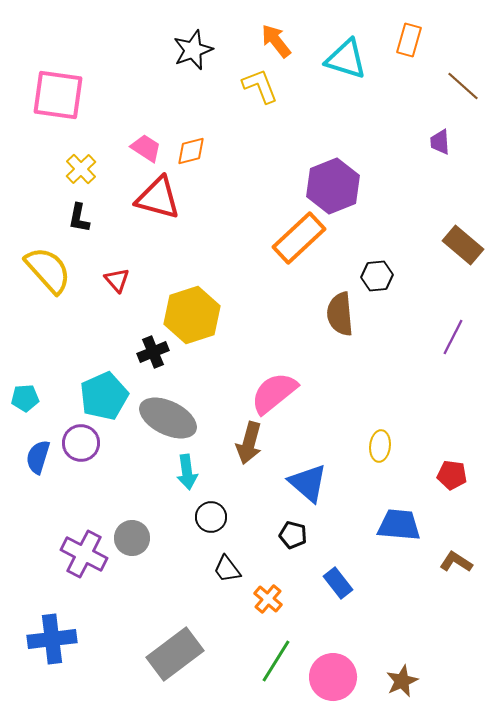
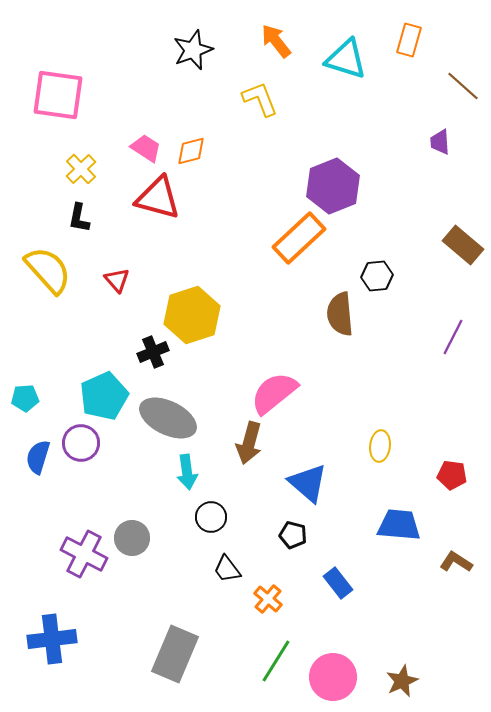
yellow L-shape at (260, 86): moved 13 px down
gray rectangle at (175, 654): rotated 30 degrees counterclockwise
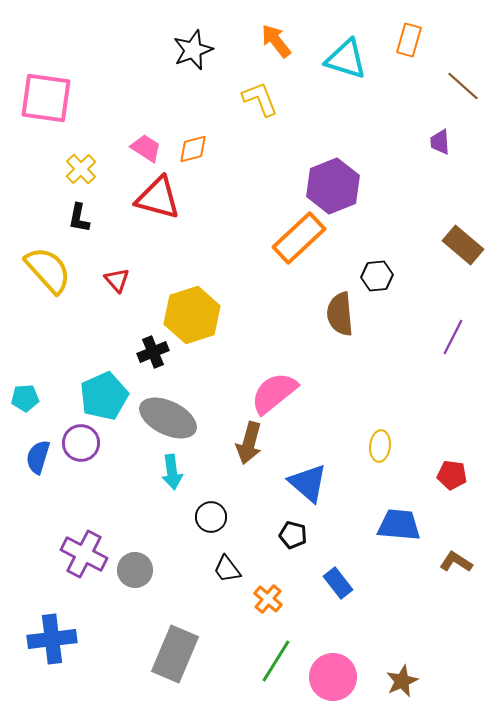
pink square at (58, 95): moved 12 px left, 3 px down
orange diamond at (191, 151): moved 2 px right, 2 px up
cyan arrow at (187, 472): moved 15 px left
gray circle at (132, 538): moved 3 px right, 32 px down
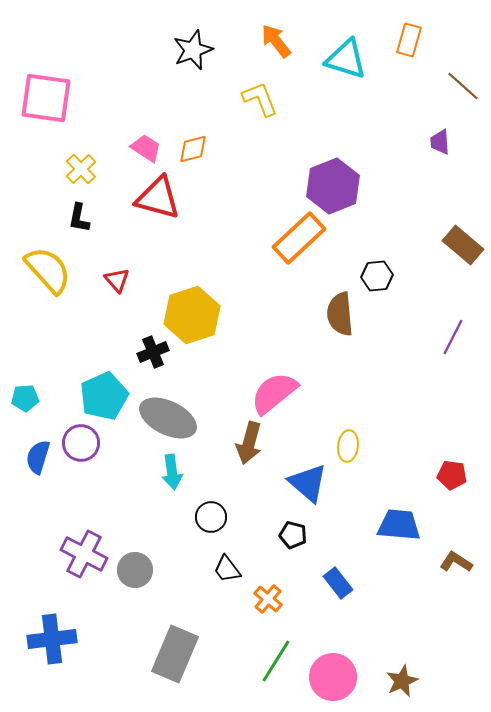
yellow ellipse at (380, 446): moved 32 px left
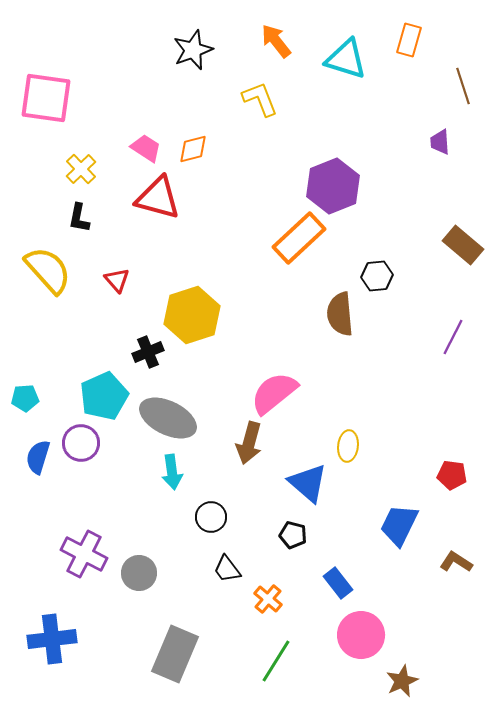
brown line at (463, 86): rotated 30 degrees clockwise
black cross at (153, 352): moved 5 px left
blue trapezoid at (399, 525): rotated 69 degrees counterclockwise
gray circle at (135, 570): moved 4 px right, 3 px down
pink circle at (333, 677): moved 28 px right, 42 px up
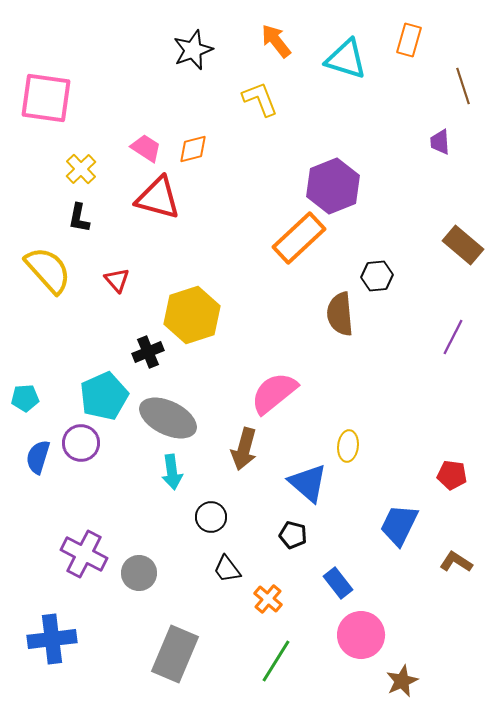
brown arrow at (249, 443): moved 5 px left, 6 px down
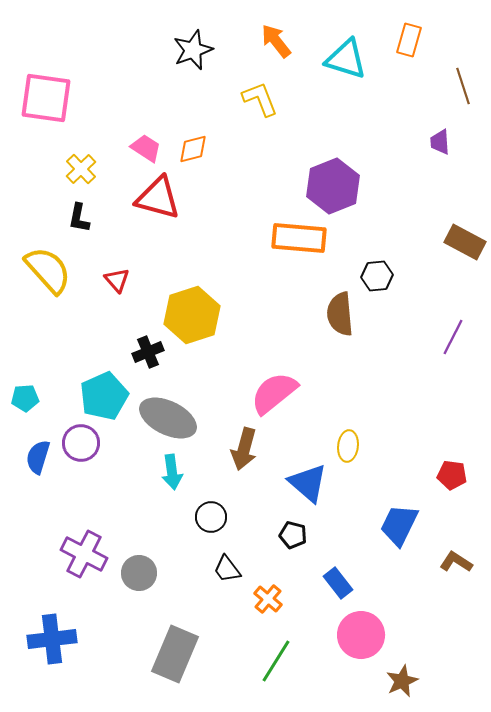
orange rectangle at (299, 238): rotated 48 degrees clockwise
brown rectangle at (463, 245): moved 2 px right, 3 px up; rotated 12 degrees counterclockwise
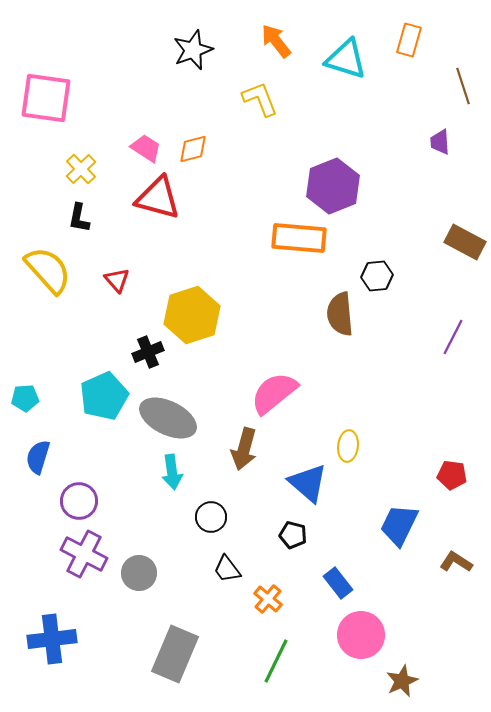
purple circle at (81, 443): moved 2 px left, 58 px down
green line at (276, 661): rotated 6 degrees counterclockwise
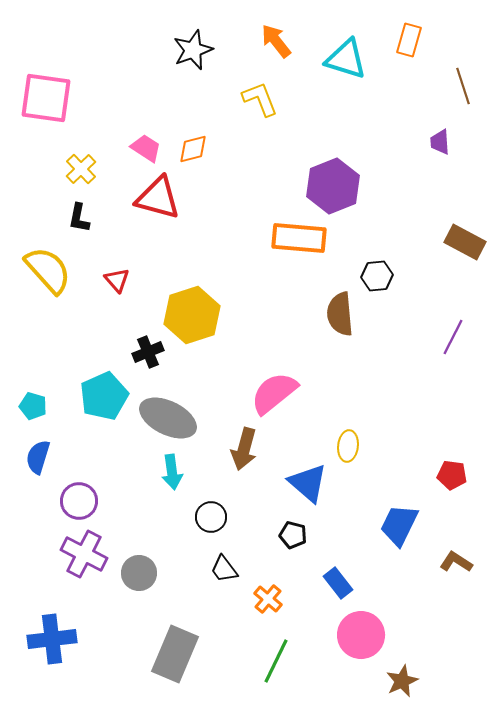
cyan pentagon at (25, 398): moved 8 px right, 8 px down; rotated 20 degrees clockwise
black trapezoid at (227, 569): moved 3 px left
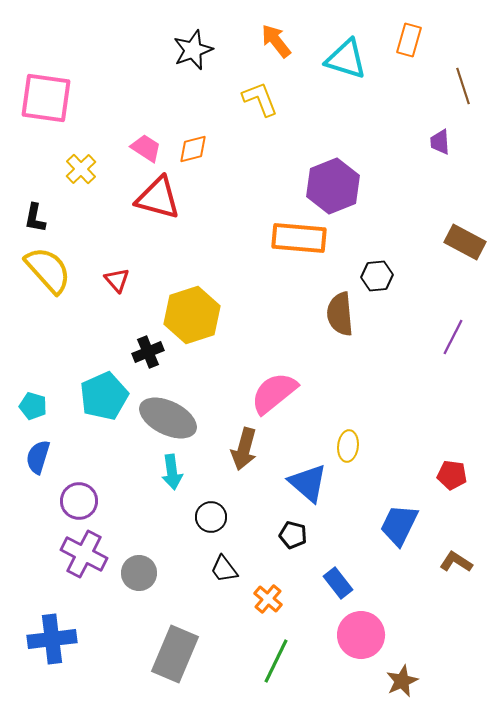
black L-shape at (79, 218): moved 44 px left
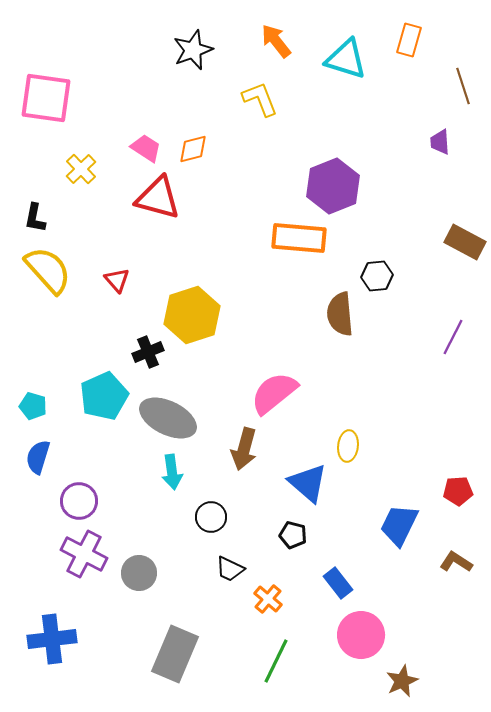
red pentagon at (452, 475): moved 6 px right, 16 px down; rotated 12 degrees counterclockwise
black trapezoid at (224, 569): moved 6 px right; rotated 28 degrees counterclockwise
